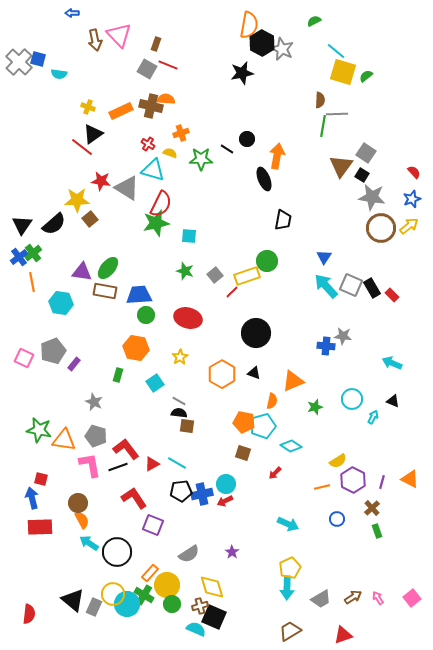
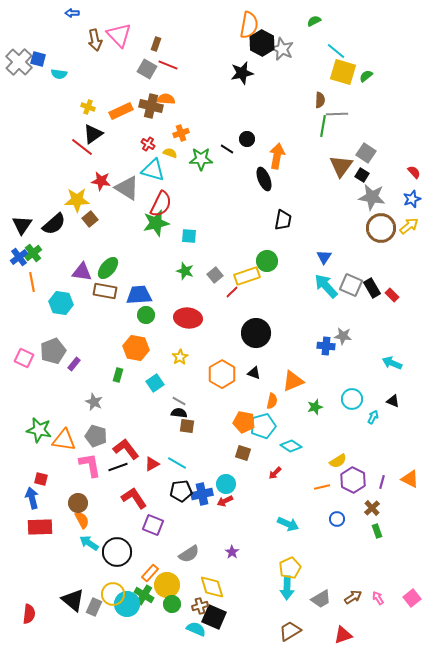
red ellipse at (188, 318): rotated 8 degrees counterclockwise
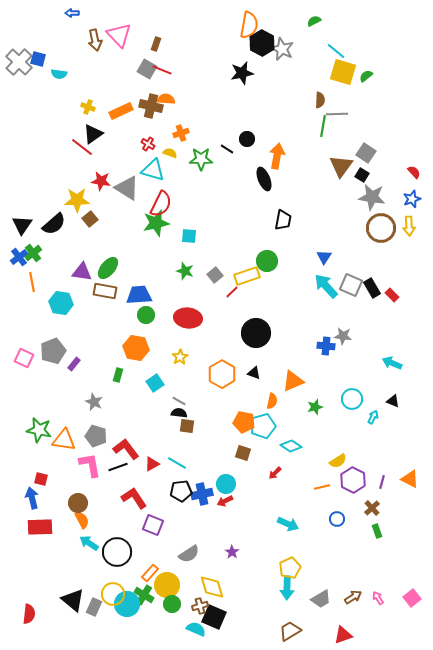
red line at (168, 65): moved 6 px left, 5 px down
yellow arrow at (409, 226): rotated 126 degrees clockwise
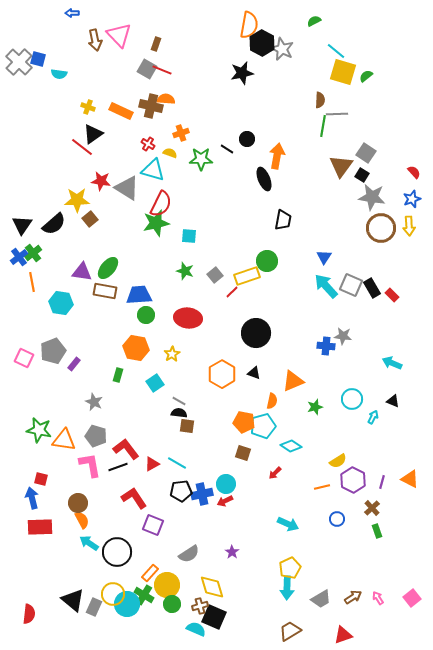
orange rectangle at (121, 111): rotated 50 degrees clockwise
yellow star at (180, 357): moved 8 px left, 3 px up
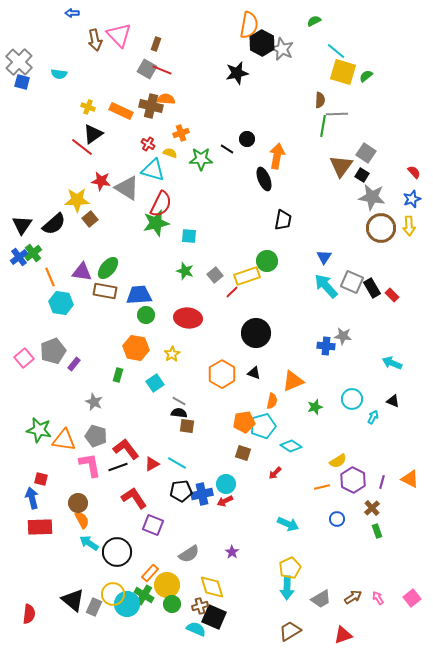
blue square at (38, 59): moved 16 px left, 23 px down
black star at (242, 73): moved 5 px left
orange line at (32, 282): moved 18 px right, 5 px up; rotated 12 degrees counterclockwise
gray square at (351, 285): moved 1 px right, 3 px up
pink square at (24, 358): rotated 24 degrees clockwise
orange pentagon at (244, 422): rotated 20 degrees counterclockwise
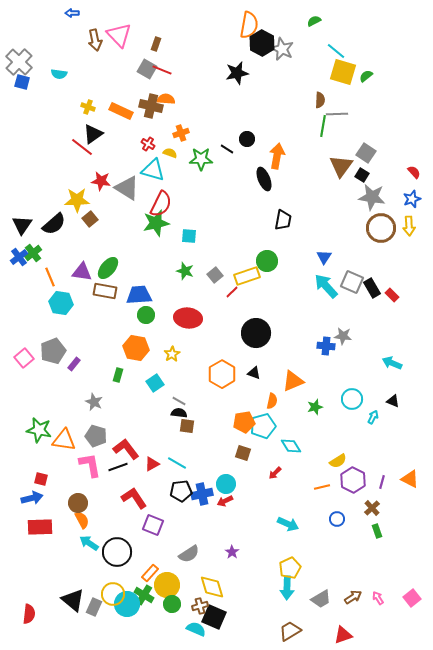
cyan diamond at (291, 446): rotated 25 degrees clockwise
blue arrow at (32, 498): rotated 90 degrees clockwise
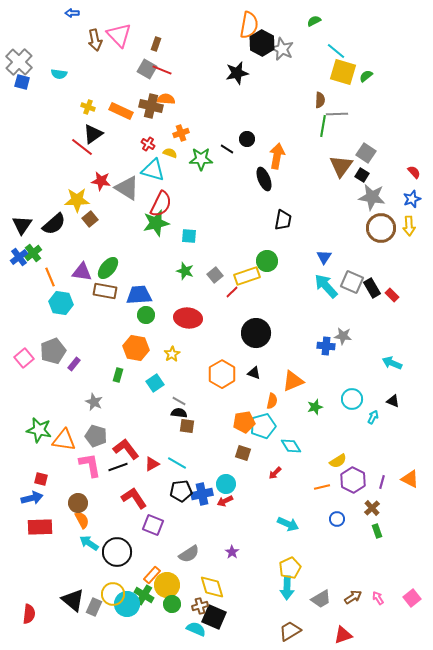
orange rectangle at (150, 573): moved 2 px right, 2 px down
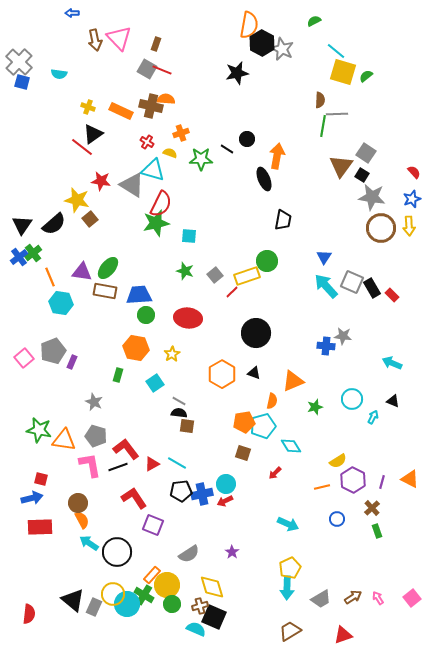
pink triangle at (119, 35): moved 3 px down
red cross at (148, 144): moved 1 px left, 2 px up
gray triangle at (127, 188): moved 5 px right, 3 px up
yellow star at (77, 200): rotated 15 degrees clockwise
purple rectangle at (74, 364): moved 2 px left, 2 px up; rotated 16 degrees counterclockwise
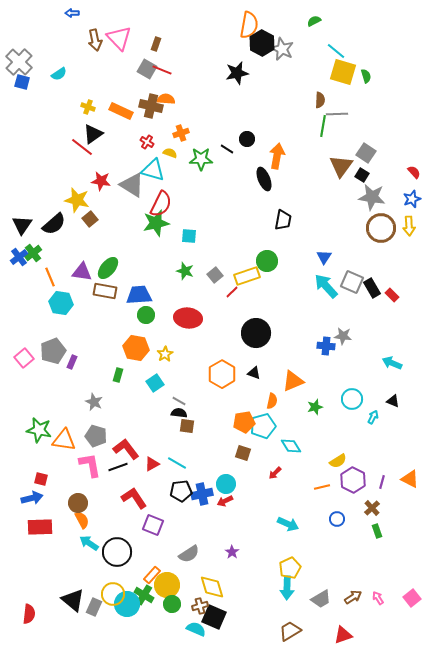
cyan semicircle at (59, 74): rotated 42 degrees counterclockwise
green semicircle at (366, 76): rotated 112 degrees clockwise
yellow star at (172, 354): moved 7 px left
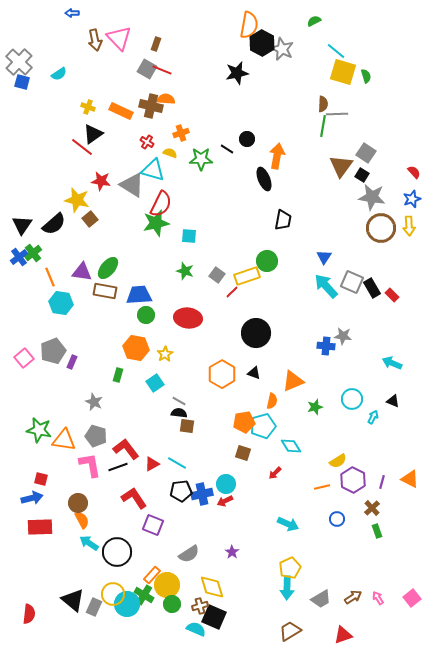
brown semicircle at (320, 100): moved 3 px right, 4 px down
gray square at (215, 275): moved 2 px right; rotated 14 degrees counterclockwise
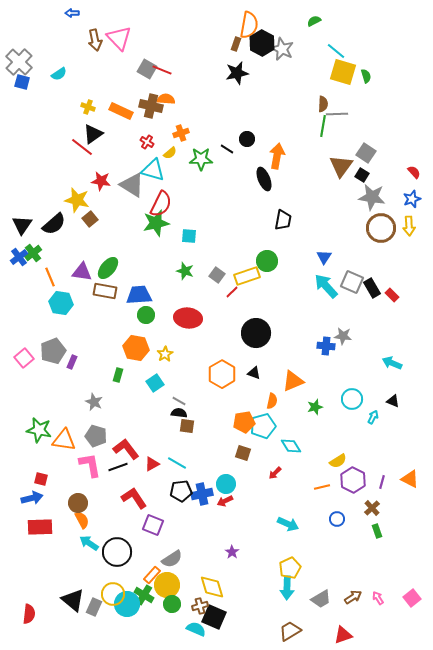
brown rectangle at (156, 44): moved 80 px right
yellow semicircle at (170, 153): rotated 120 degrees clockwise
gray semicircle at (189, 554): moved 17 px left, 5 px down
